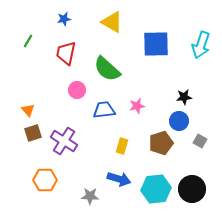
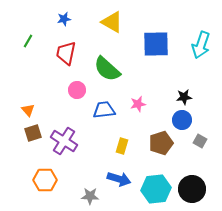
pink star: moved 1 px right, 2 px up
blue circle: moved 3 px right, 1 px up
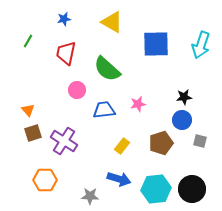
gray square: rotated 16 degrees counterclockwise
yellow rectangle: rotated 21 degrees clockwise
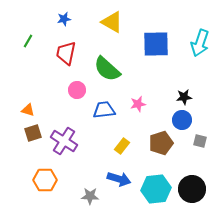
cyan arrow: moved 1 px left, 2 px up
orange triangle: rotated 32 degrees counterclockwise
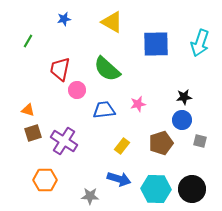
red trapezoid: moved 6 px left, 16 px down
cyan hexagon: rotated 8 degrees clockwise
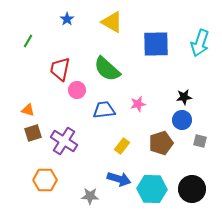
blue star: moved 3 px right; rotated 24 degrees counterclockwise
cyan hexagon: moved 4 px left
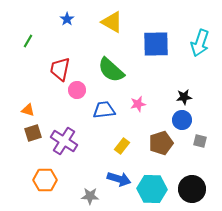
green semicircle: moved 4 px right, 1 px down
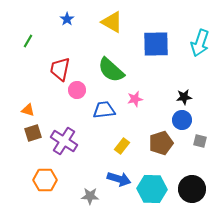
pink star: moved 3 px left, 5 px up
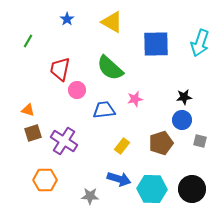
green semicircle: moved 1 px left, 2 px up
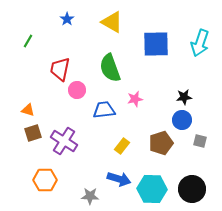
green semicircle: rotated 28 degrees clockwise
